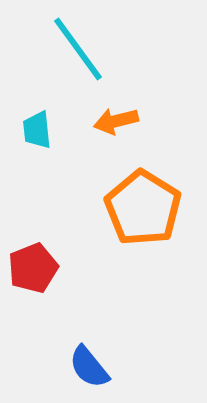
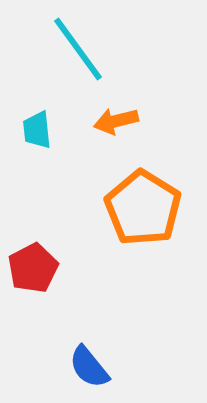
red pentagon: rotated 6 degrees counterclockwise
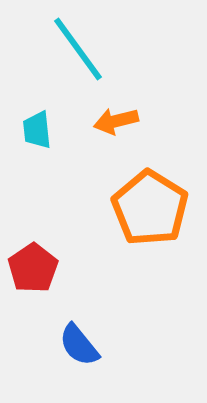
orange pentagon: moved 7 px right
red pentagon: rotated 6 degrees counterclockwise
blue semicircle: moved 10 px left, 22 px up
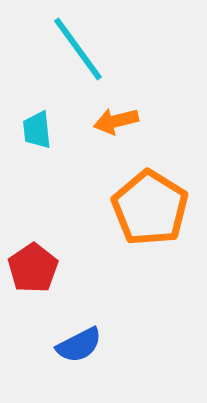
blue semicircle: rotated 78 degrees counterclockwise
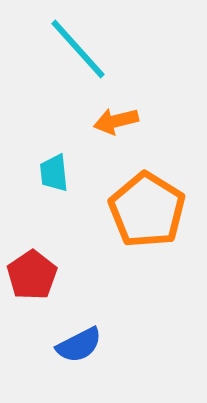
cyan line: rotated 6 degrees counterclockwise
cyan trapezoid: moved 17 px right, 43 px down
orange pentagon: moved 3 px left, 2 px down
red pentagon: moved 1 px left, 7 px down
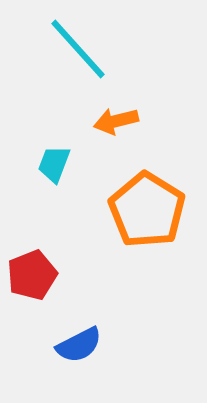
cyan trapezoid: moved 9 px up; rotated 27 degrees clockwise
red pentagon: rotated 12 degrees clockwise
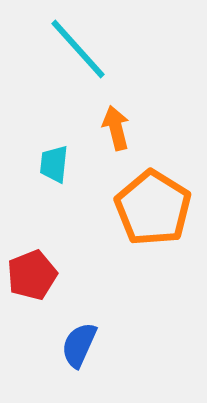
orange arrow: moved 7 px down; rotated 90 degrees clockwise
cyan trapezoid: rotated 15 degrees counterclockwise
orange pentagon: moved 6 px right, 2 px up
blue semicircle: rotated 141 degrees clockwise
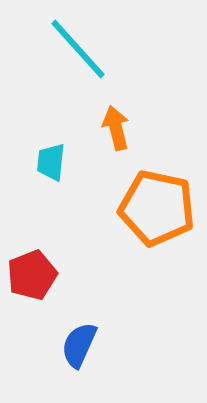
cyan trapezoid: moved 3 px left, 2 px up
orange pentagon: moved 4 px right; rotated 20 degrees counterclockwise
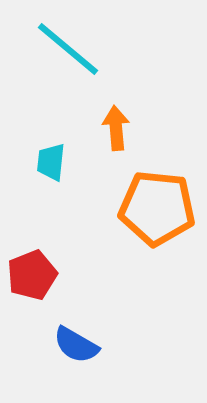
cyan line: moved 10 px left; rotated 8 degrees counterclockwise
orange arrow: rotated 9 degrees clockwise
orange pentagon: rotated 6 degrees counterclockwise
blue semicircle: moved 3 px left; rotated 84 degrees counterclockwise
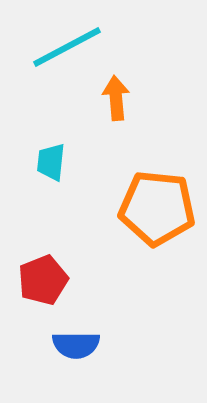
cyan line: moved 1 px left, 2 px up; rotated 68 degrees counterclockwise
orange arrow: moved 30 px up
red pentagon: moved 11 px right, 5 px down
blue semicircle: rotated 30 degrees counterclockwise
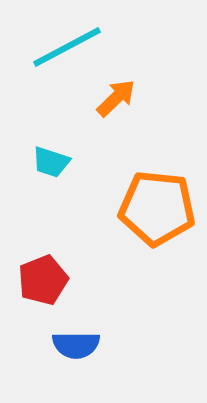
orange arrow: rotated 51 degrees clockwise
cyan trapezoid: rotated 78 degrees counterclockwise
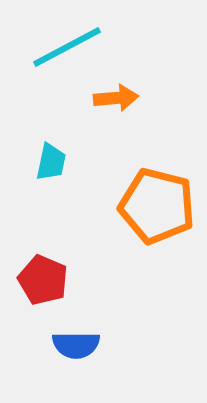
orange arrow: rotated 39 degrees clockwise
cyan trapezoid: rotated 96 degrees counterclockwise
orange pentagon: moved 2 px up; rotated 8 degrees clockwise
red pentagon: rotated 27 degrees counterclockwise
